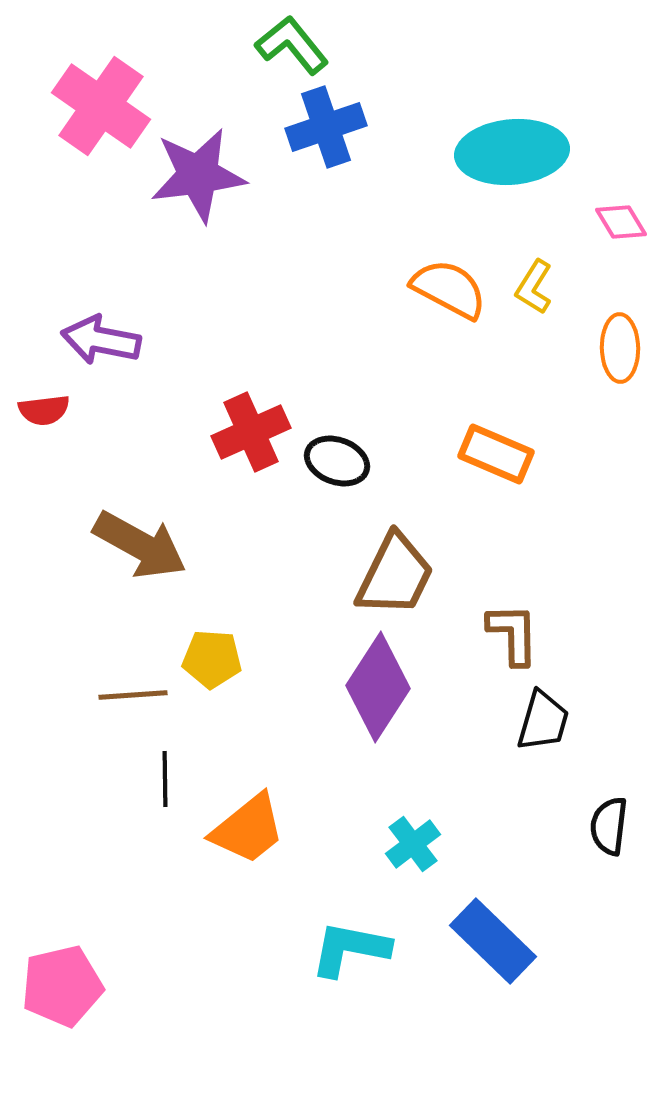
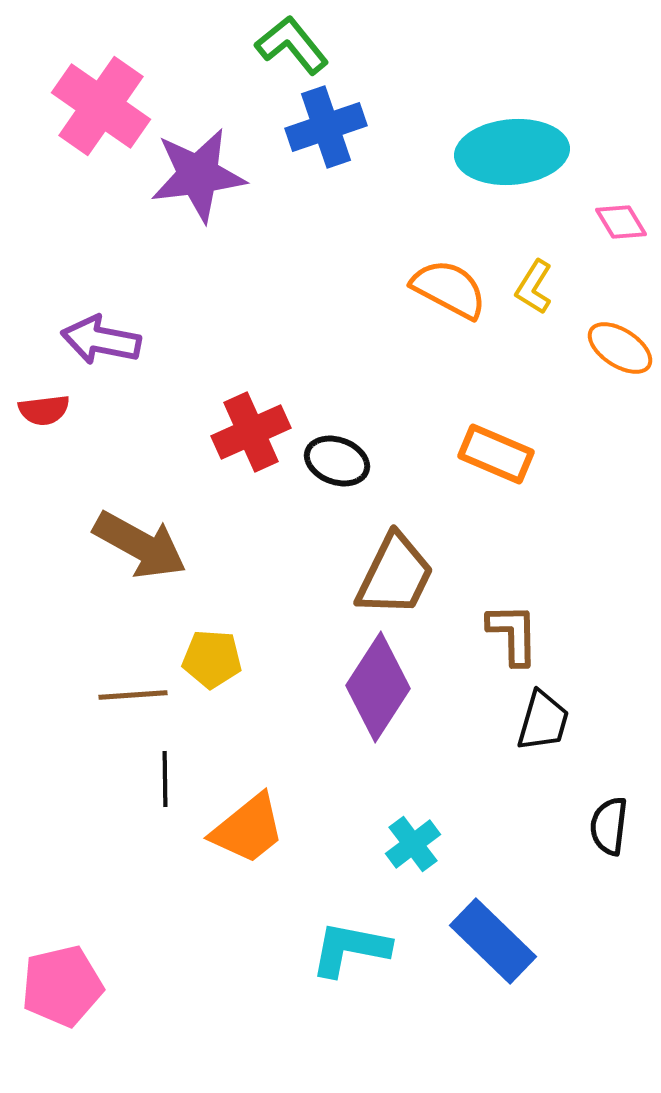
orange ellipse: rotated 56 degrees counterclockwise
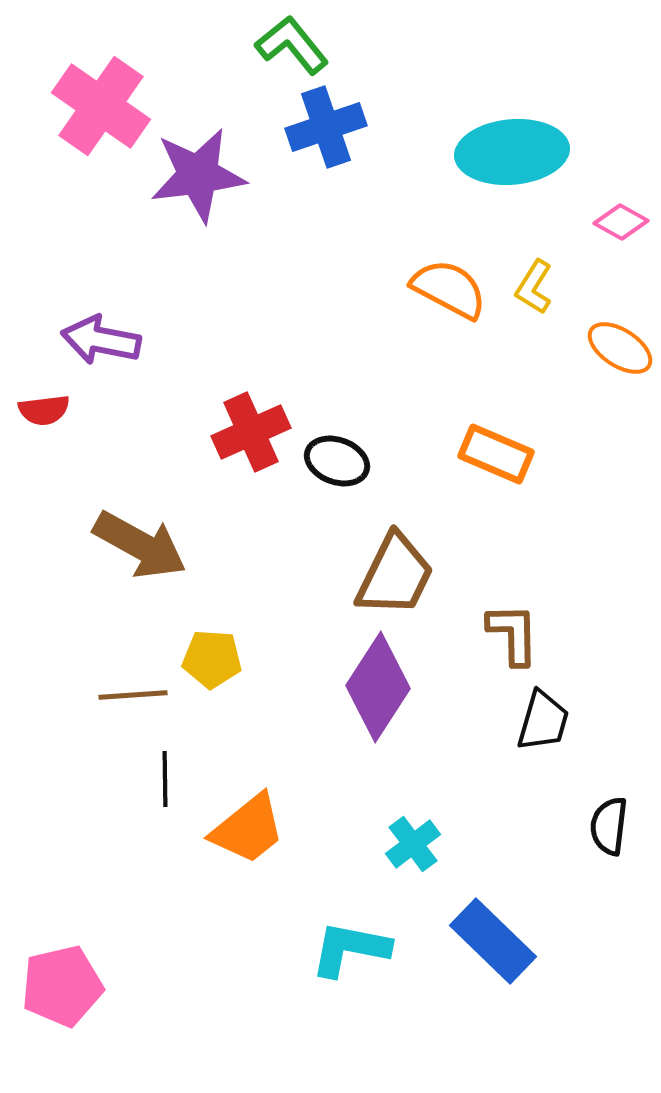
pink diamond: rotated 30 degrees counterclockwise
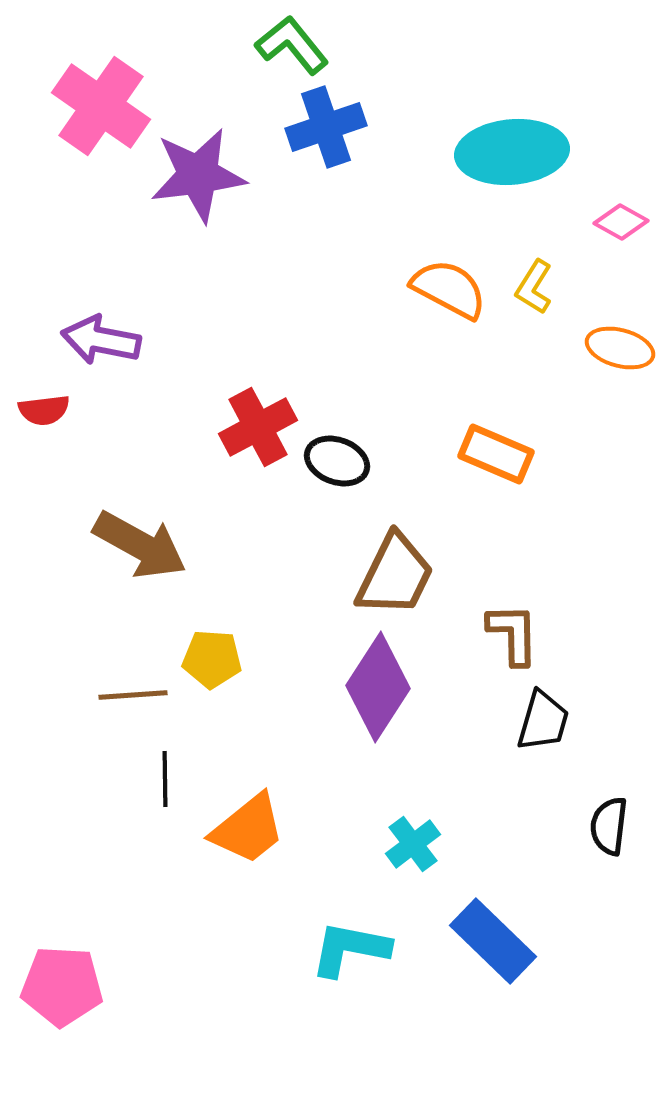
orange ellipse: rotated 18 degrees counterclockwise
red cross: moved 7 px right, 5 px up; rotated 4 degrees counterclockwise
pink pentagon: rotated 16 degrees clockwise
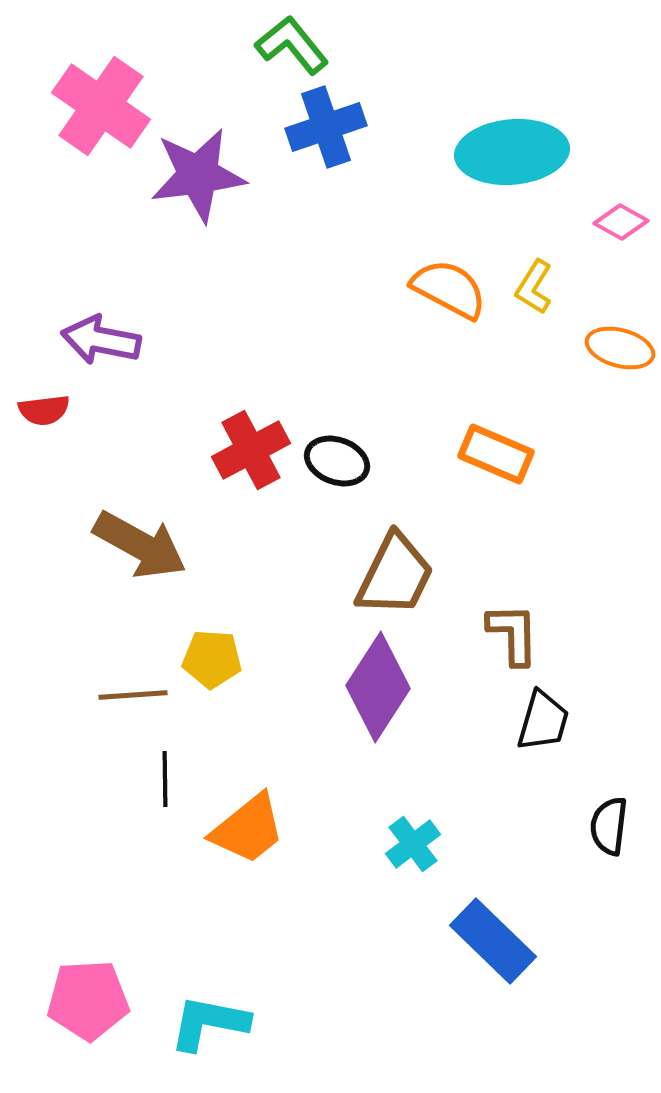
red cross: moved 7 px left, 23 px down
cyan L-shape: moved 141 px left, 74 px down
pink pentagon: moved 26 px right, 14 px down; rotated 6 degrees counterclockwise
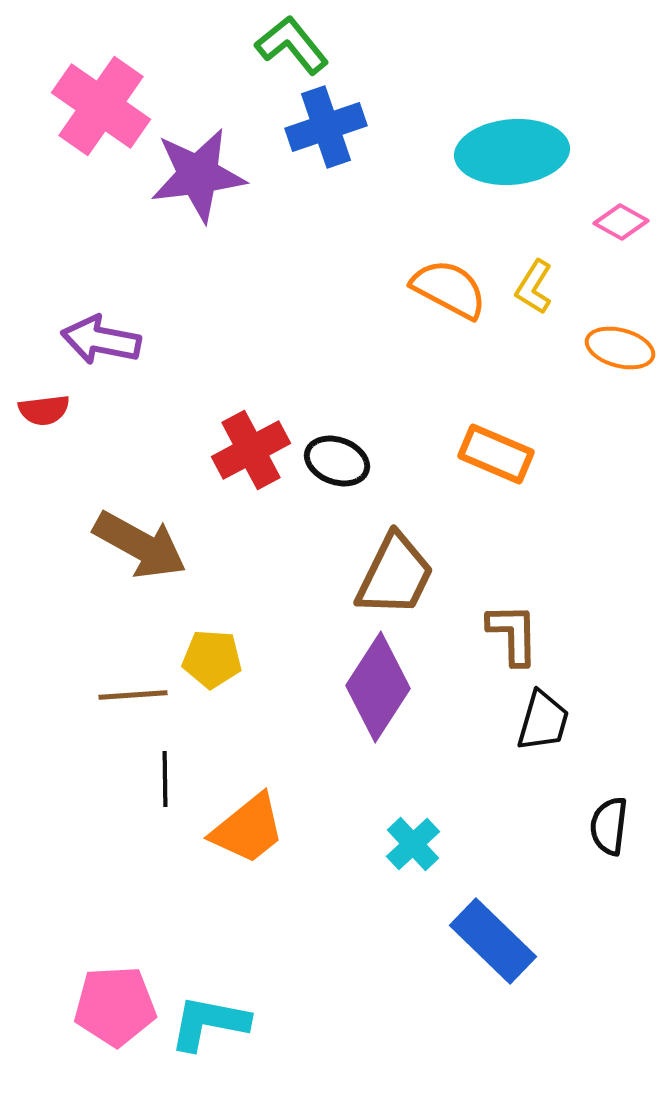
cyan cross: rotated 6 degrees counterclockwise
pink pentagon: moved 27 px right, 6 px down
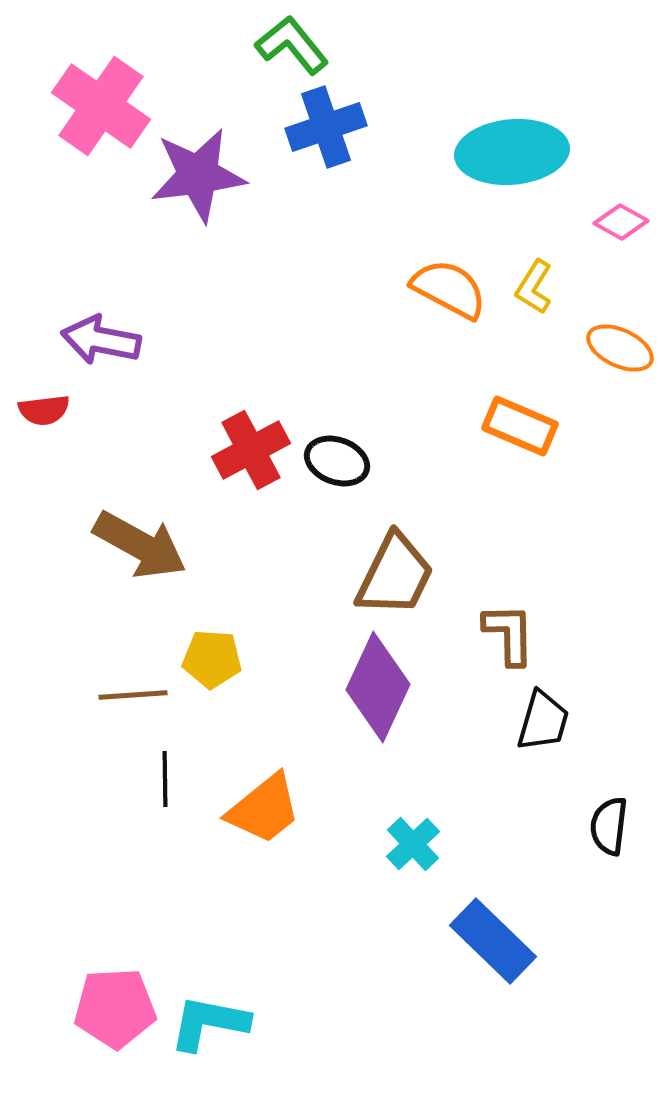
orange ellipse: rotated 10 degrees clockwise
orange rectangle: moved 24 px right, 28 px up
brown L-shape: moved 4 px left
purple diamond: rotated 8 degrees counterclockwise
orange trapezoid: moved 16 px right, 20 px up
pink pentagon: moved 2 px down
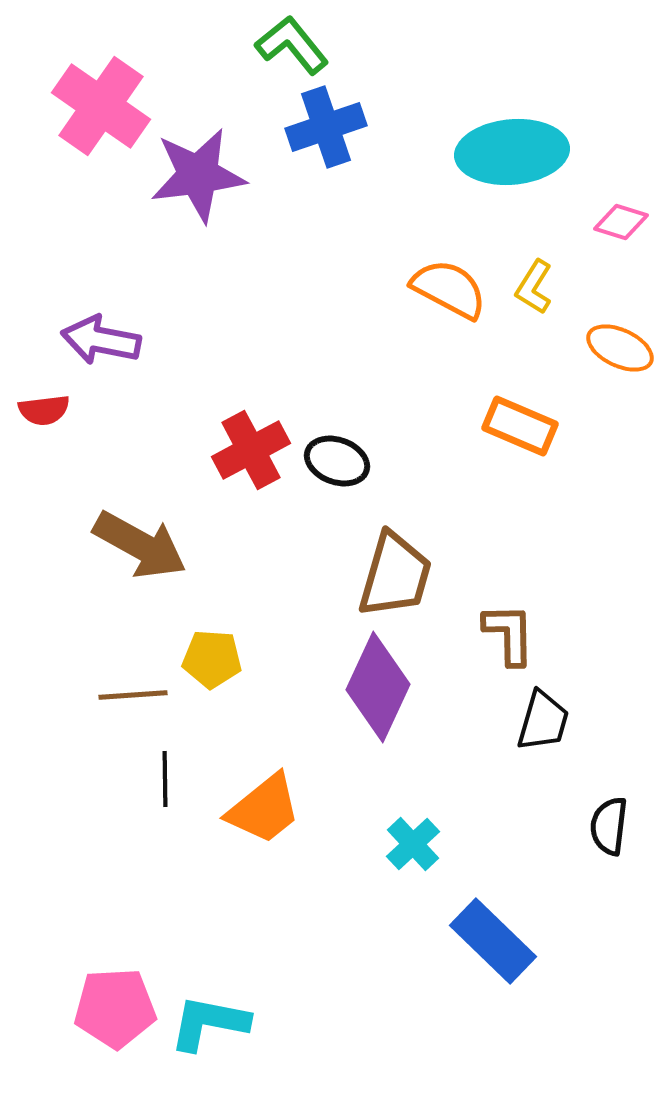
pink diamond: rotated 12 degrees counterclockwise
brown trapezoid: rotated 10 degrees counterclockwise
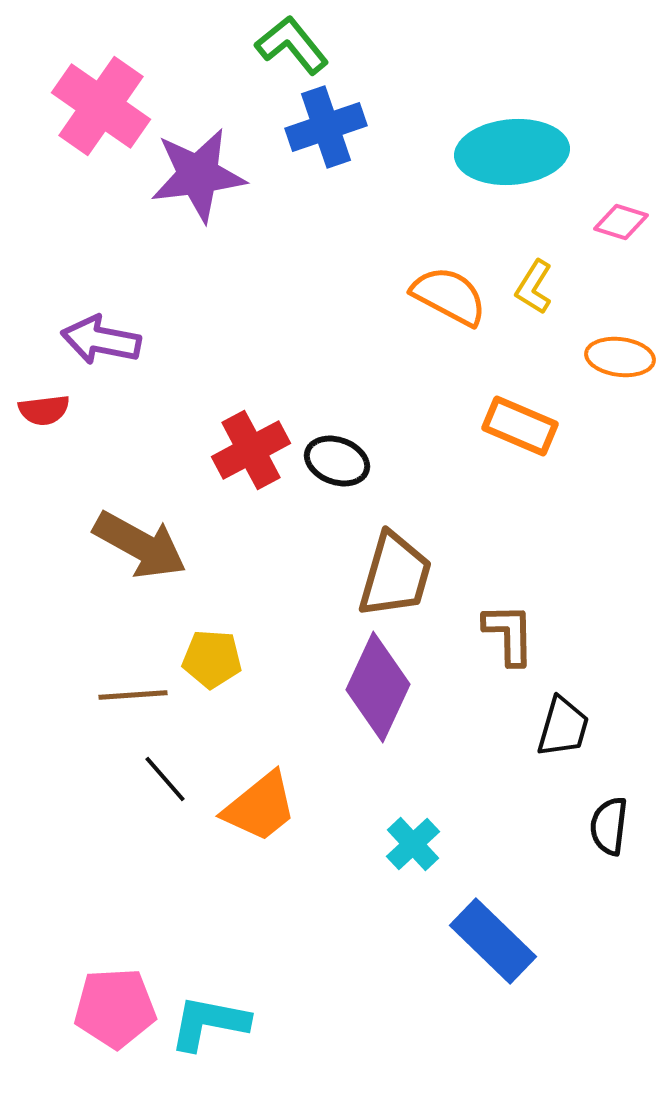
orange semicircle: moved 7 px down
orange ellipse: moved 9 px down; rotated 18 degrees counterclockwise
black trapezoid: moved 20 px right, 6 px down
black line: rotated 40 degrees counterclockwise
orange trapezoid: moved 4 px left, 2 px up
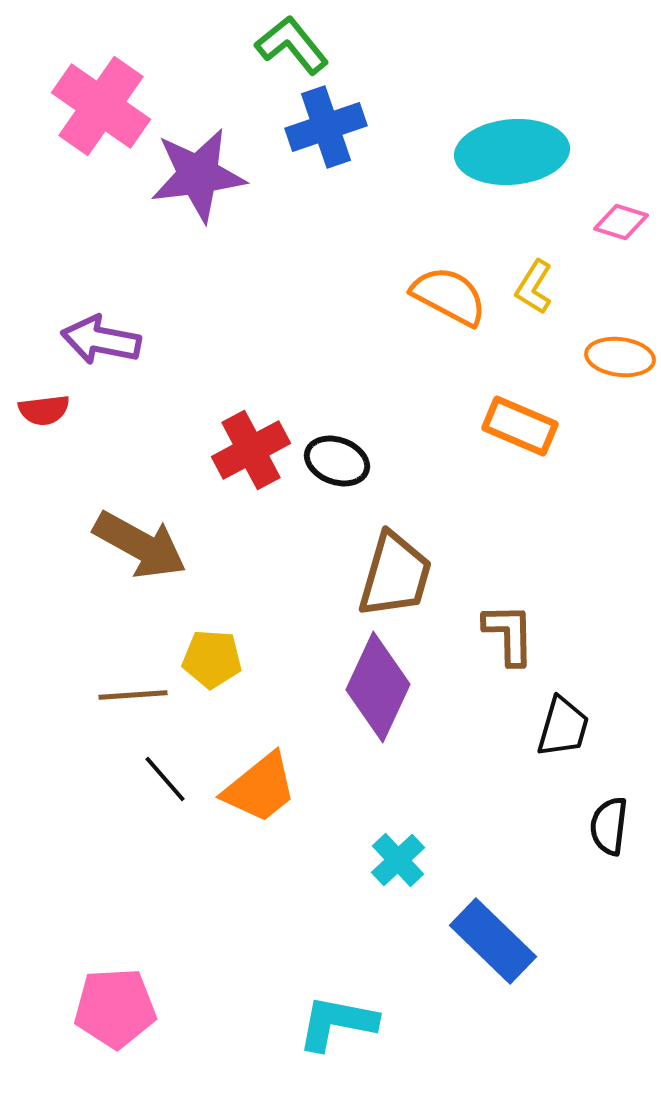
orange trapezoid: moved 19 px up
cyan cross: moved 15 px left, 16 px down
cyan L-shape: moved 128 px right
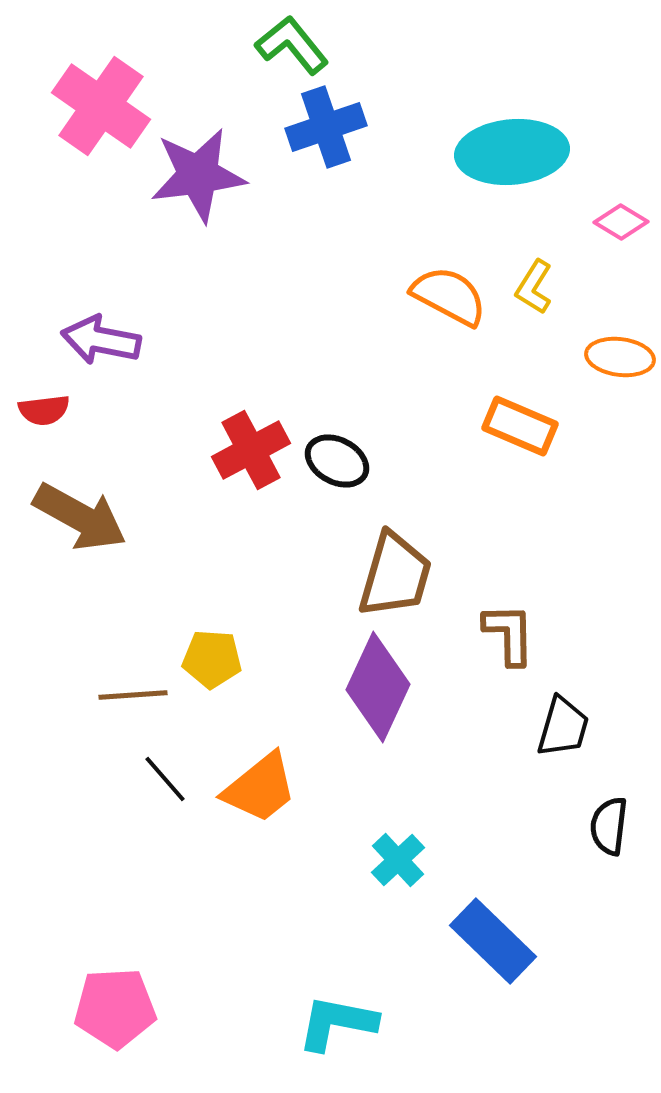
pink diamond: rotated 14 degrees clockwise
black ellipse: rotated 8 degrees clockwise
brown arrow: moved 60 px left, 28 px up
